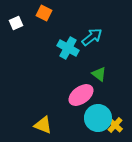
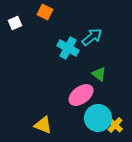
orange square: moved 1 px right, 1 px up
white square: moved 1 px left
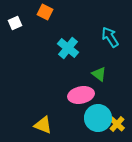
cyan arrow: moved 18 px right; rotated 85 degrees counterclockwise
cyan cross: rotated 10 degrees clockwise
pink ellipse: rotated 25 degrees clockwise
yellow cross: moved 2 px right, 1 px up
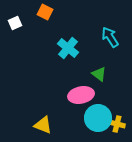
yellow cross: rotated 28 degrees counterclockwise
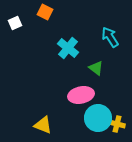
green triangle: moved 3 px left, 6 px up
